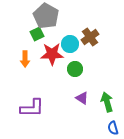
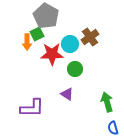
orange arrow: moved 2 px right, 17 px up
purple triangle: moved 15 px left, 4 px up
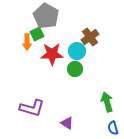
cyan circle: moved 7 px right, 7 px down
purple triangle: moved 29 px down
purple L-shape: rotated 15 degrees clockwise
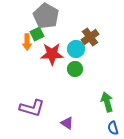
cyan circle: moved 1 px left, 2 px up
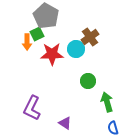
green circle: moved 13 px right, 12 px down
purple L-shape: rotated 100 degrees clockwise
purple triangle: moved 2 px left
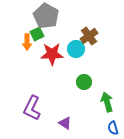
brown cross: moved 1 px left, 1 px up
green circle: moved 4 px left, 1 px down
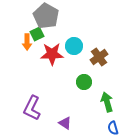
brown cross: moved 10 px right, 21 px down
cyan circle: moved 2 px left, 3 px up
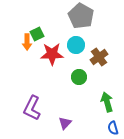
gray pentagon: moved 35 px right
cyan circle: moved 2 px right, 1 px up
green circle: moved 5 px left, 5 px up
purple triangle: rotated 40 degrees clockwise
